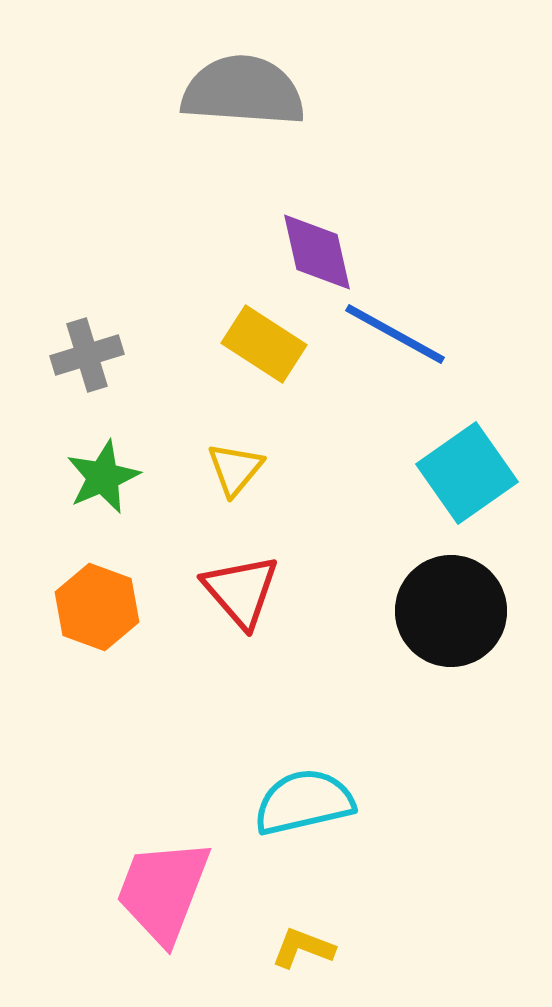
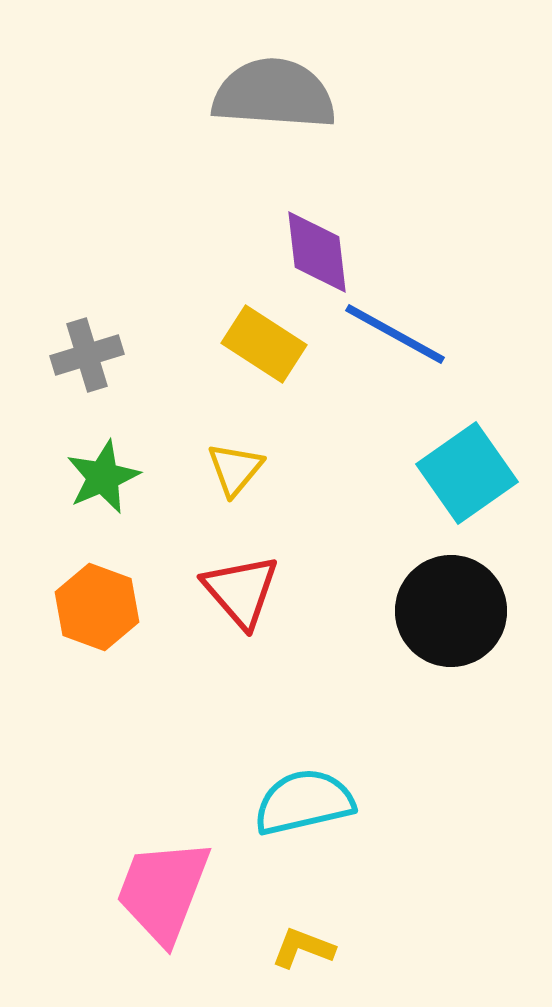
gray semicircle: moved 31 px right, 3 px down
purple diamond: rotated 6 degrees clockwise
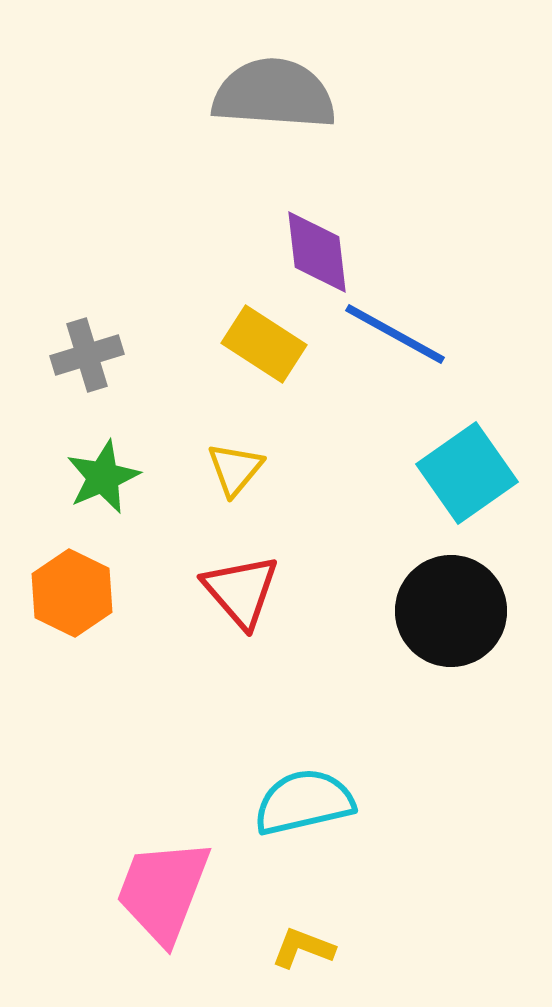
orange hexagon: moved 25 px left, 14 px up; rotated 6 degrees clockwise
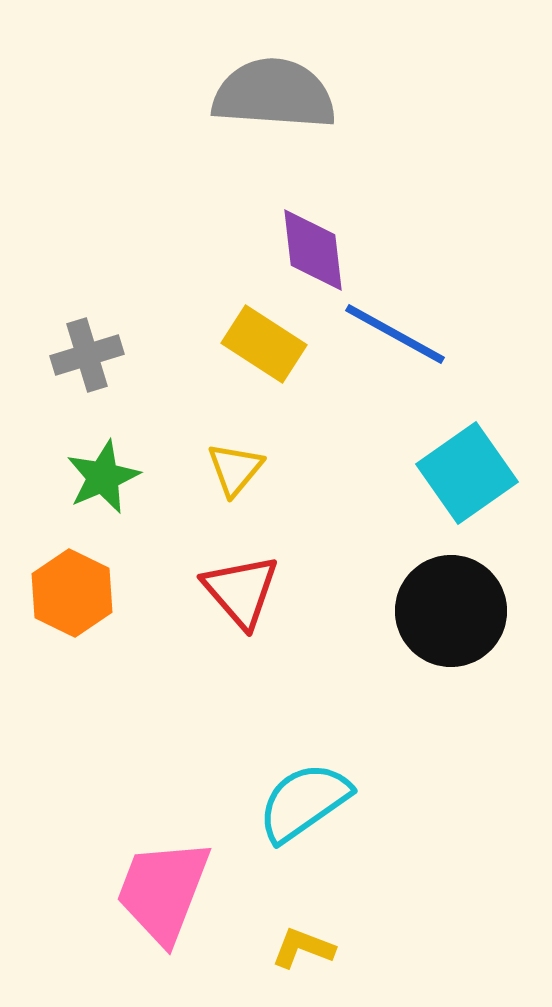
purple diamond: moved 4 px left, 2 px up
cyan semicircle: rotated 22 degrees counterclockwise
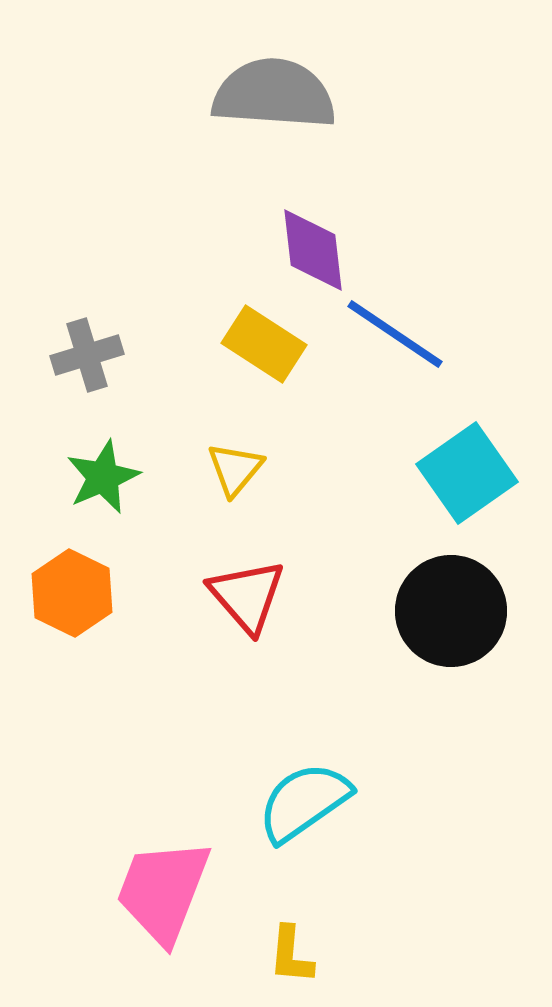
blue line: rotated 5 degrees clockwise
red triangle: moved 6 px right, 5 px down
yellow L-shape: moved 12 px left, 7 px down; rotated 106 degrees counterclockwise
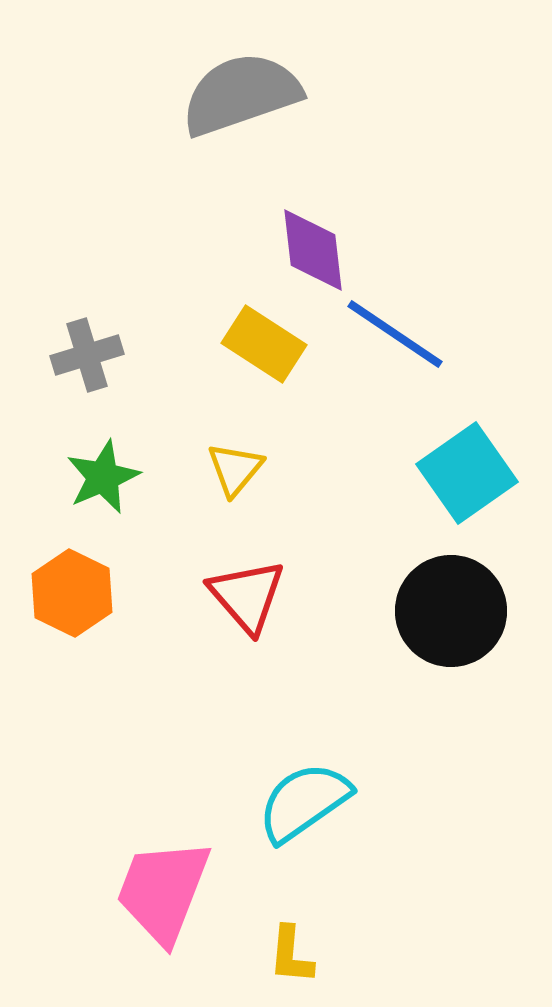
gray semicircle: moved 33 px left; rotated 23 degrees counterclockwise
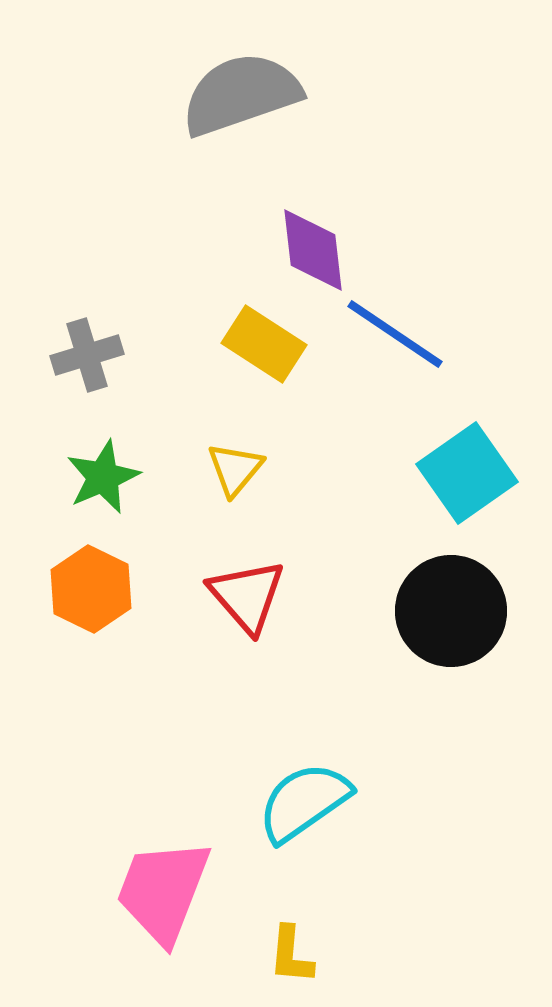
orange hexagon: moved 19 px right, 4 px up
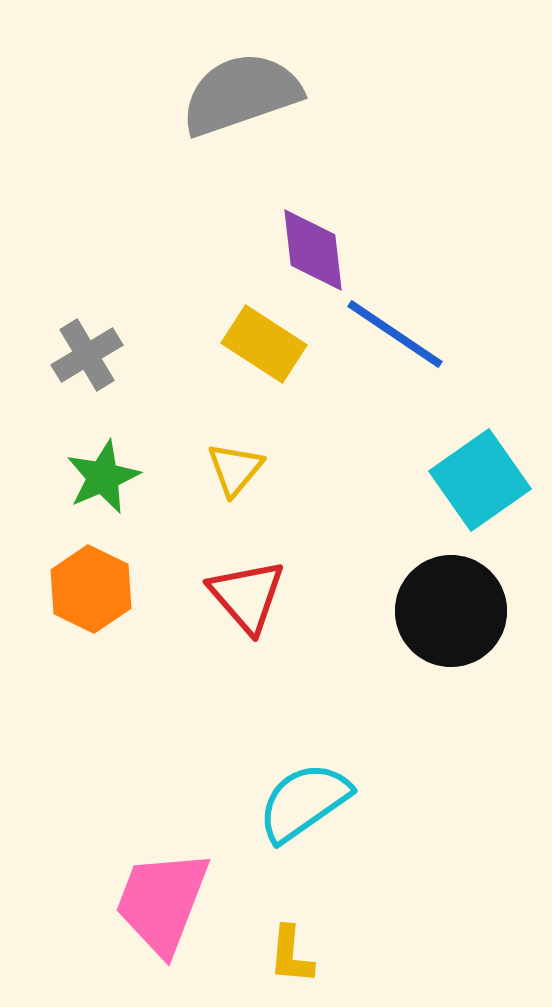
gray cross: rotated 14 degrees counterclockwise
cyan square: moved 13 px right, 7 px down
pink trapezoid: moved 1 px left, 11 px down
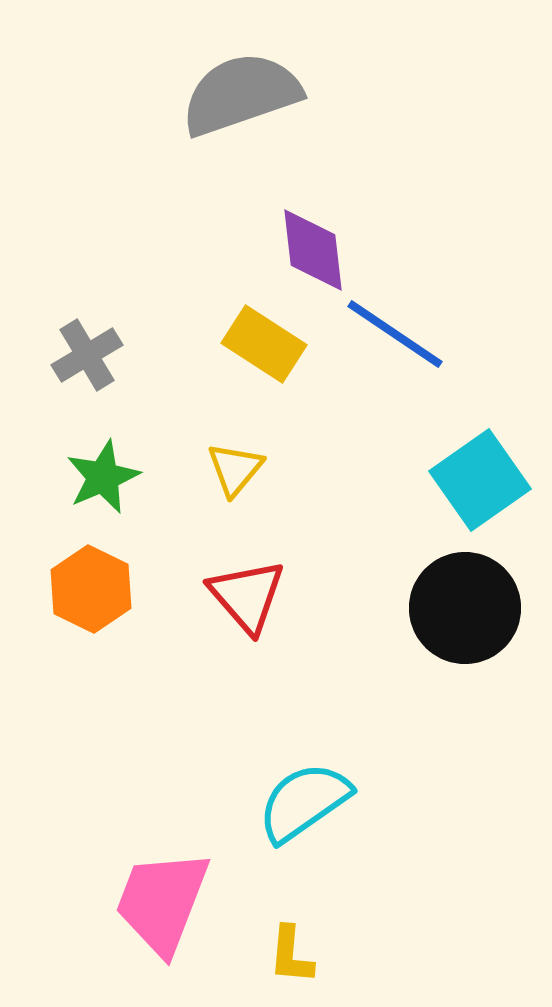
black circle: moved 14 px right, 3 px up
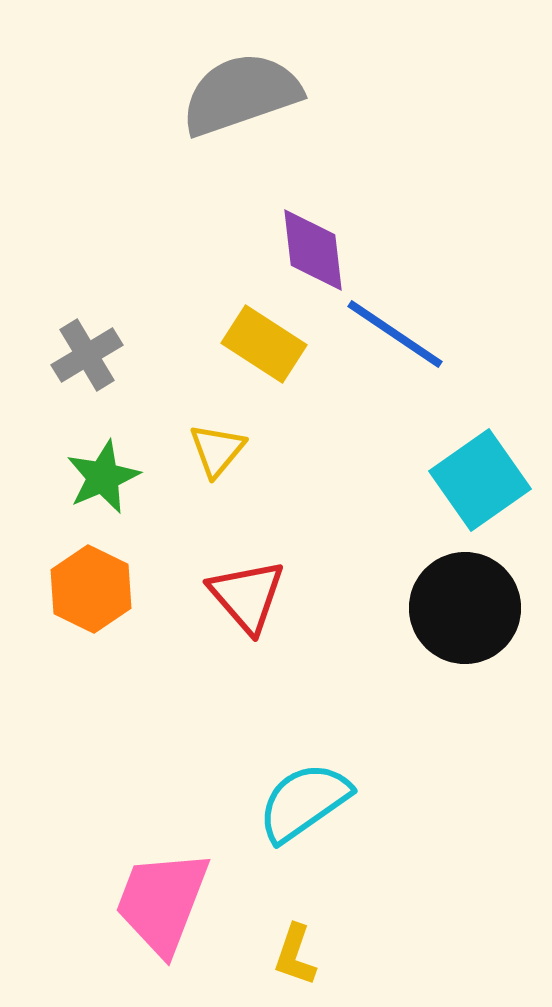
yellow triangle: moved 18 px left, 19 px up
yellow L-shape: moved 4 px right; rotated 14 degrees clockwise
